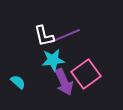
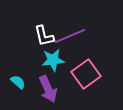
purple line: moved 5 px right
purple arrow: moved 16 px left, 7 px down
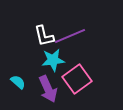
pink square: moved 9 px left, 5 px down
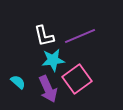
purple line: moved 10 px right
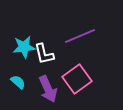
white L-shape: moved 18 px down
cyan star: moved 29 px left, 13 px up
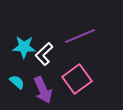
cyan star: rotated 10 degrees clockwise
white L-shape: rotated 60 degrees clockwise
cyan semicircle: moved 1 px left
purple arrow: moved 5 px left, 1 px down
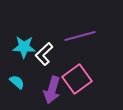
purple line: rotated 8 degrees clockwise
purple arrow: moved 9 px right; rotated 40 degrees clockwise
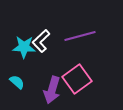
white L-shape: moved 3 px left, 13 px up
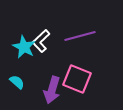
cyan star: rotated 25 degrees clockwise
pink square: rotated 32 degrees counterclockwise
